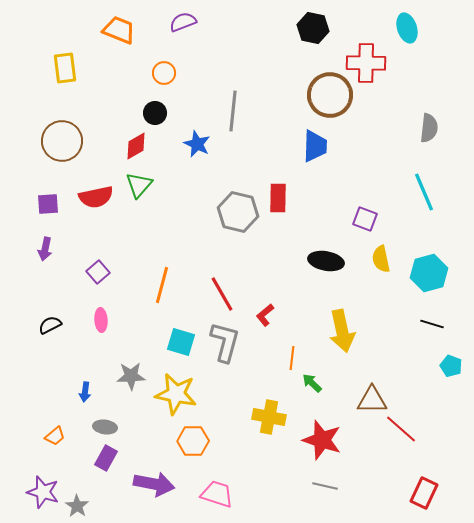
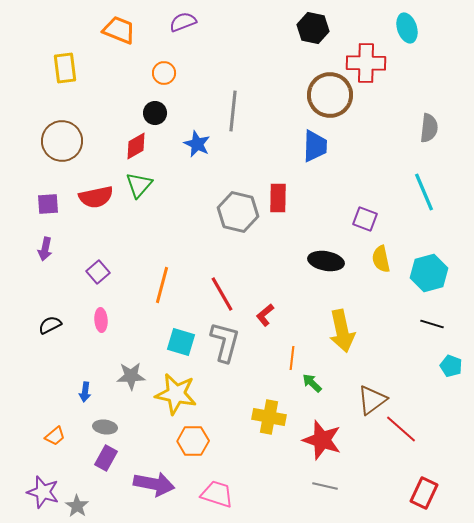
brown triangle at (372, 400): rotated 36 degrees counterclockwise
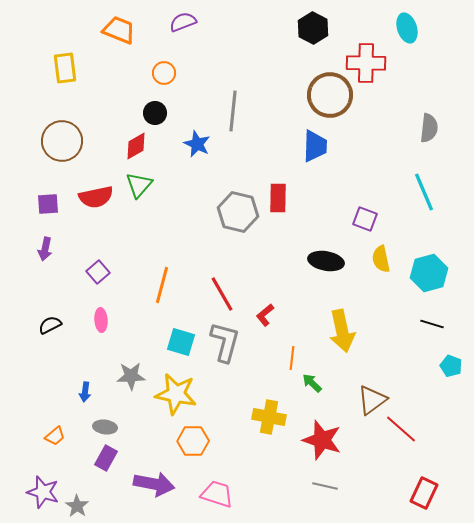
black hexagon at (313, 28): rotated 16 degrees clockwise
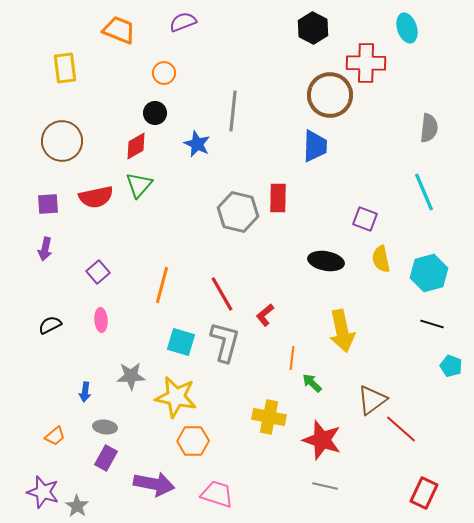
yellow star at (176, 394): moved 3 px down
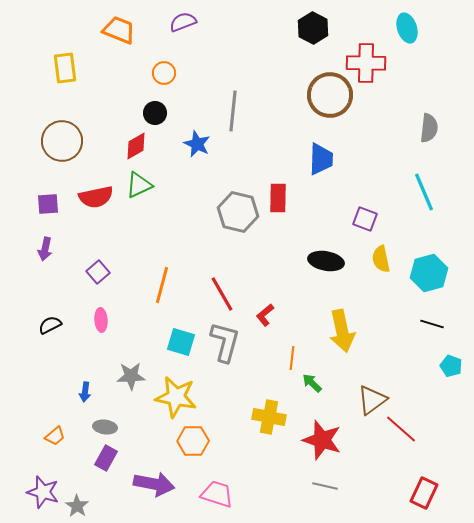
blue trapezoid at (315, 146): moved 6 px right, 13 px down
green triangle at (139, 185): rotated 24 degrees clockwise
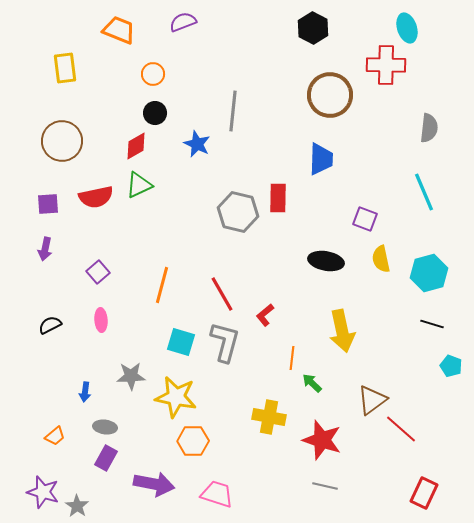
red cross at (366, 63): moved 20 px right, 2 px down
orange circle at (164, 73): moved 11 px left, 1 px down
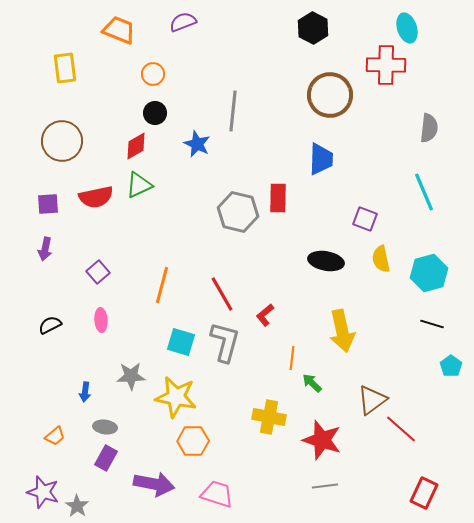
cyan pentagon at (451, 366): rotated 15 degrees clockwise
gray line at (325, 486): rotated 20 degrees counterclockwise
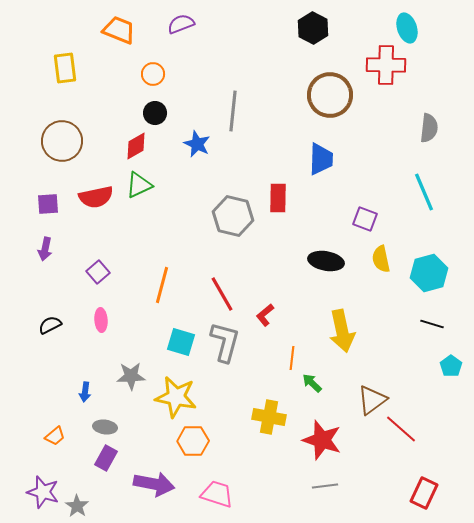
purple semicircle at (183, 22): moved 2 px left, 2 px down
gray hexagon at (238, 212): moved 5 px left, 4 px down
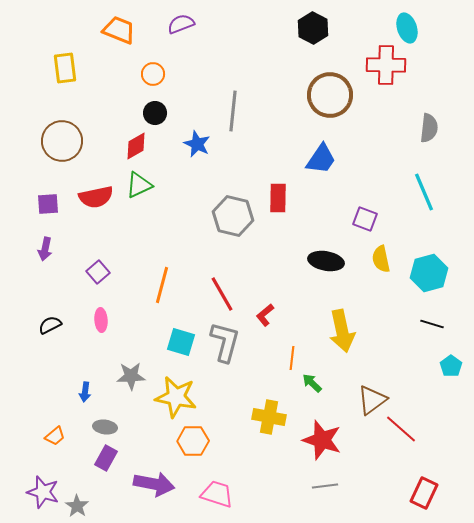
blue trapezoid at (321, 159): rotated 32 degrees clockwise
